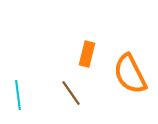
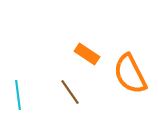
orange rectangle: rotated 70 degrees counterclockwise
brown line: moved 1 px left, 1 px up
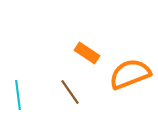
orange rectangle: moved 1 px up
orange semicircle: rotated 96 degrees clockwise
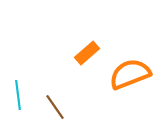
orange rectangle: rotated 75 degrees counterclockwise
brown line: moved 15 px left, 15 px down
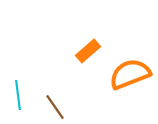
orange rectangle: moved 1 px right, 2 px up
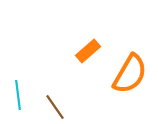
orange semicircle: rotated 141 degrees clockwise
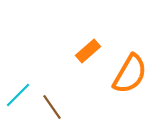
cyan line: rotated 52 degrees clockwise
brown line: moved 3 px left
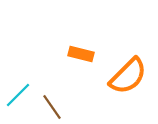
orange rectangle: moved 7 px left, 3 px down; rotated 55 degrees clockwise
orange semicircle: moved 2 px left, 2 px down; rotated 15 degrees clockwise
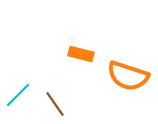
orange semicircle: rotated 63 degrees clockwise
brown line: moved 3 px right, 3 px up
